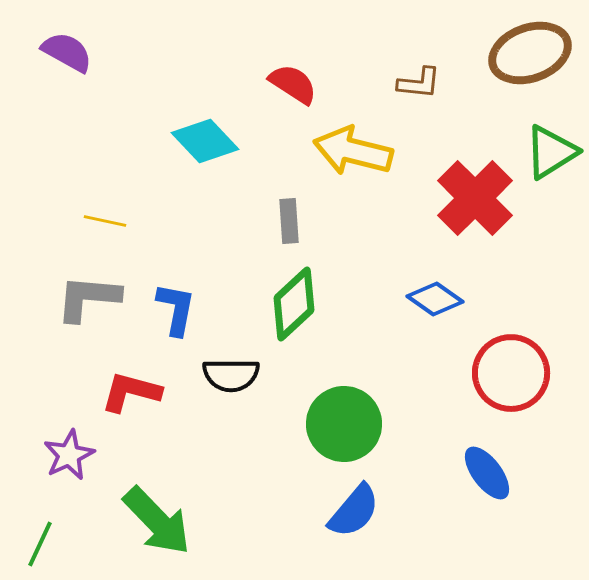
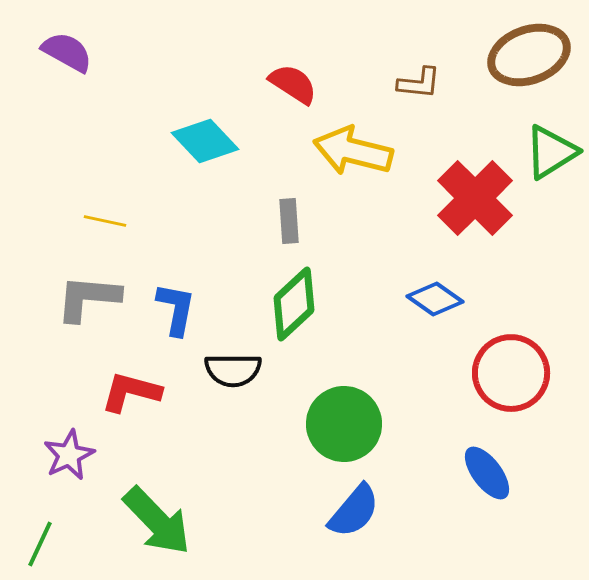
brown ellipse: moved 1 px left, 2 px down
black semicircle: moved 2 px right, 5 px up
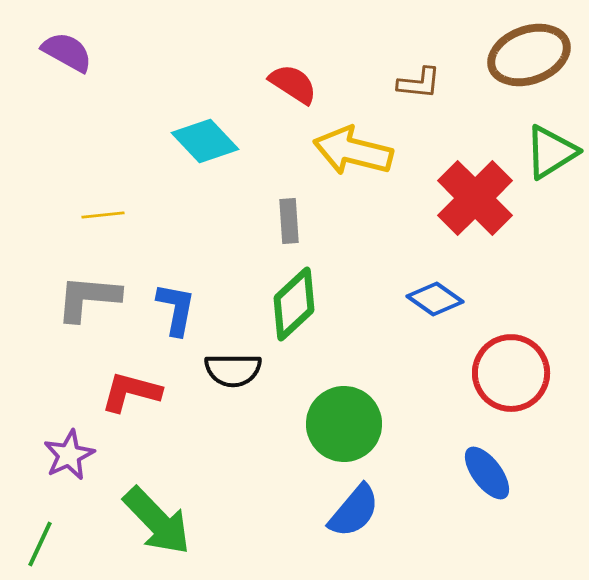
yellow line: moved 2 px left, 6 px up; rotated 18 degrees counterclockwise
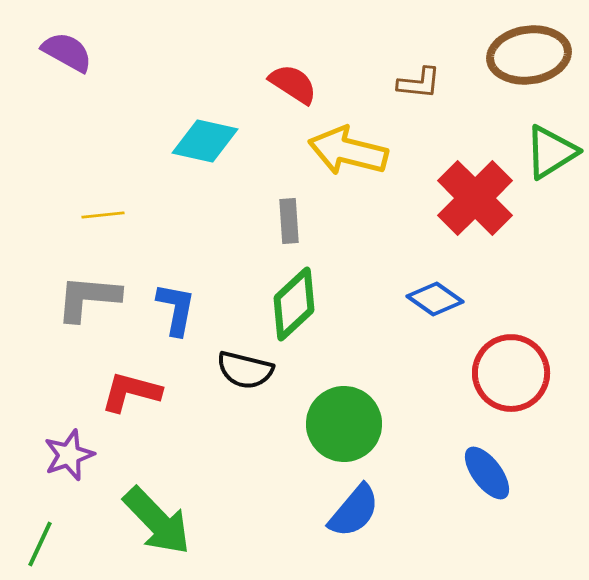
brown ellipse: rotated 12 degrees clockwise
cyan diamond: rotated 34 degrees counterclockwise
yellow arrow: moved 5 px left
black semicircle: moved 12 px right; rotated 14 degrees clockwise
purple star: rotated 6 degrees clockwise
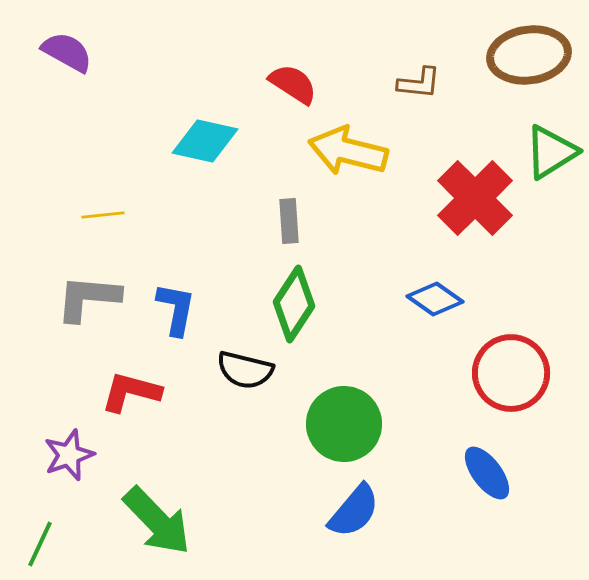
green diamond: rotated 14 degrees counterclockwise
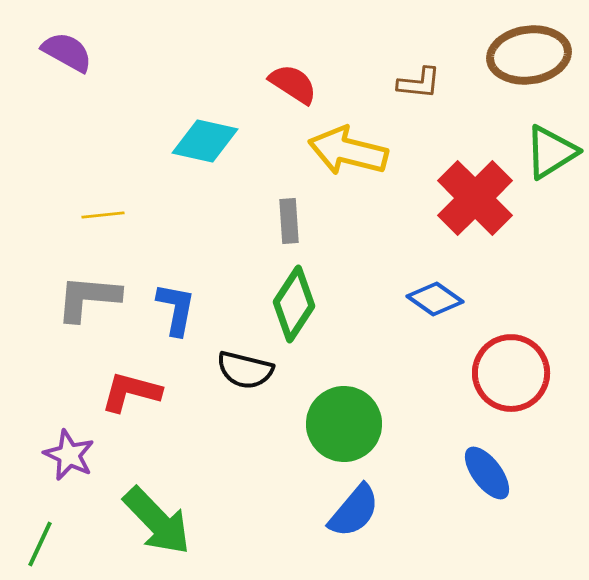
purple star: rotated 27 degrees counterclockwise
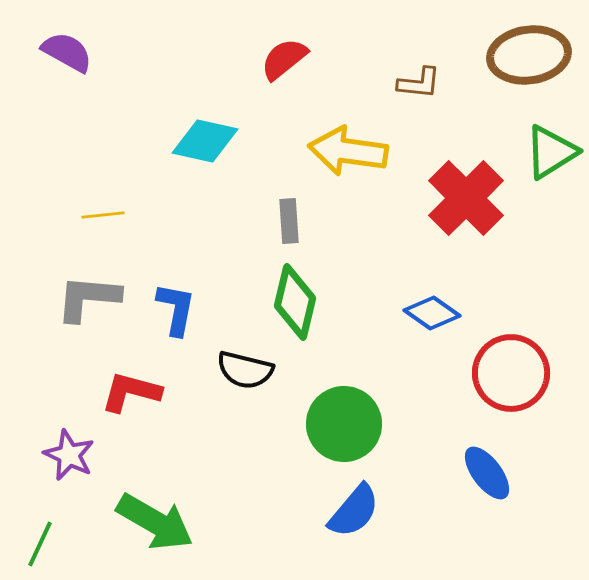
red semicircle: moved 9 px left, 25 px up; rotated 72 degrees counterclockwise
yellow arrow: rotated 6 degrees counterclockwise
red cross: moved 9 px left
blue diamond: moved 3 px left, 14 px down
green diamond: moved 1 px right, 2 px up; rotated 20 degrees counterclockwise
green arrow: moved 2 px left, 1 px down; rotated 16 degrees counterclockwise
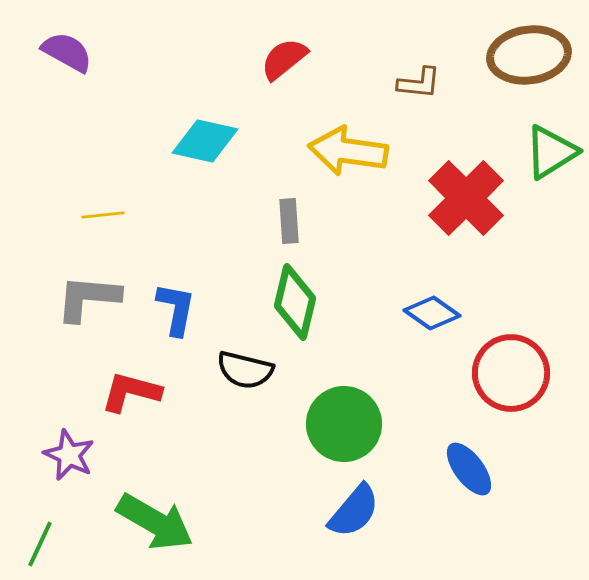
blue ellipse: moved 18 px left, 4 px up
